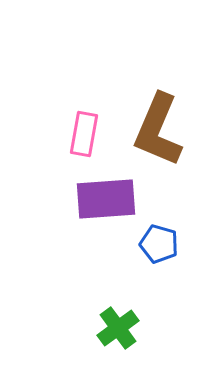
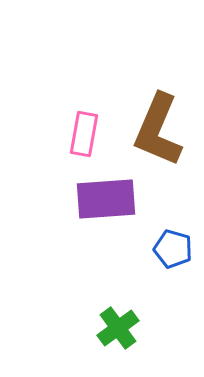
blue pentagon: moved 14 px right, 5 px down
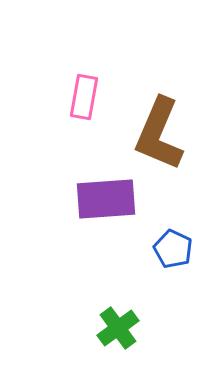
brown L-shape: moved 1 px right, 4 px down
pink rectangle: moved 37 px up
blue pentagon: rotated 9 degrees clockwise
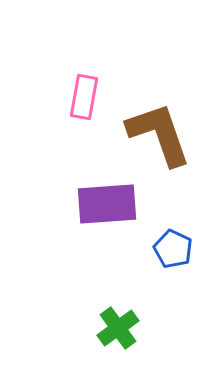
brown L-shape: rotated 138 degrees clockwise
purple rectangle: moved 1 px right, 5 px down
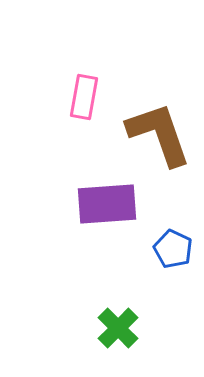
green cross: rotated 9 degrees counterclockwise
